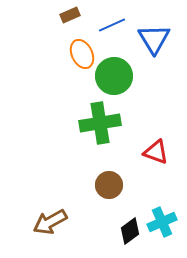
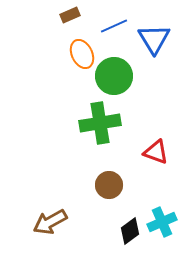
blue line: moved 2 px right, 1 px down
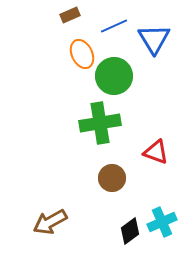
brown circle: moved 3 px right, 7 px up
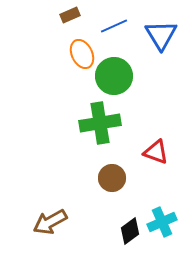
blue triangle: moved 7 px right, 4 px up
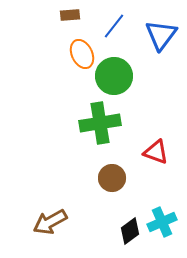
brown rectangle: rotated 18 degrees clockwise
blue line: rotated 28 degrees counterclockwise
blue triangle: rotated 8 degrees clockwise
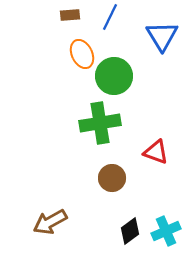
blue line: moved 4 px left, 9 px up; rotated 12 degrees counterclockwise
blue triangle: moved 1 px right, 1 px down; rotated 8 degrees counterclockwise
cyan cross: moved 4 px right, 9 px down
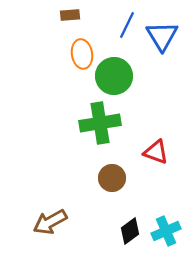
blue line: moved 17 px right, 8 px down
orange ellipse: rotated 16 degrees clockwise
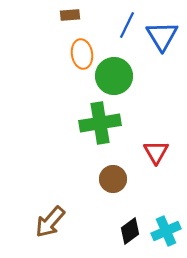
red triangle: rotated 40 degrees clockwise
brown circle: moved 1 px right, 1 px down
brown arrow: rotated 20 degrees counterclockwise
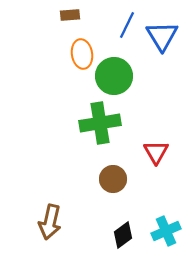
brown arrow: rotated 28 degrees counterclockwise
black diamond: moved 7 px left, 4 px down
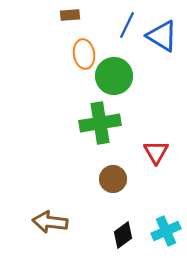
blue triangle: rotated 28 degrees counterclockwise
orange ellipse: moved 2 px right
brown arrow: rotated 84 degrees clockwise
